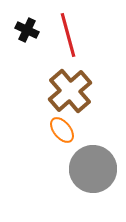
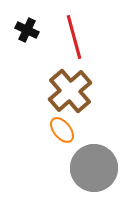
red line: moved 6 px right, 2 px down
gray circle: moved 1 px right, 1 px up
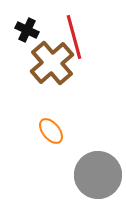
brown cross: moved 18 px left, 28 px up
orange ellipse: moved 11 px left, 1 px down
gray circle: moved 4 px right, 7 px down
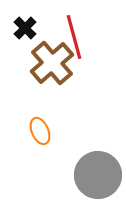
black cross: moved 2 px left, 2 px up; rotated 20 degrees clockwise
orange ellipse: moved 11 px left; rotated 16 degrees clockwise
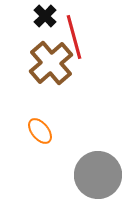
black cross: moved 20 px right, 12 px up
brown cross: moved 1 px left
orange ellipse: rotated 16 degrees counterclockwise
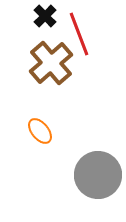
red line: moved 5 px right, 3 px up; rotated 6 degrees counterclockwise
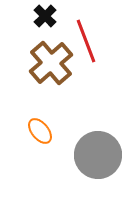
red line: moved 7 px right, 7 px down
gray circle: moved 20 px up
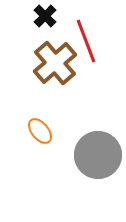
brown cross: moved 4 px right
